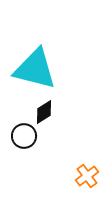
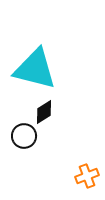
orange cross: rotated 15 degrees clockwise
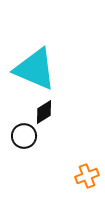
cyan triangle: rotated 9 degrees clockwise
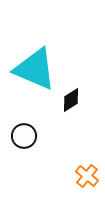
black diamond: moved 27 px right, 12 px up
orange cross: rotated 30 degrees counterclockwise
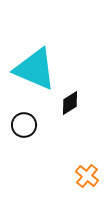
black diamond: moved 1 px left, 3 px down
black circle: moved 11 px up
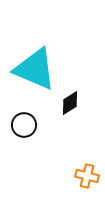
orange cross: rotated 25 degrees counterclockwise
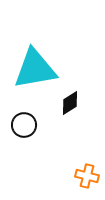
cyan triangle: rotated 33 degrees counterclockwise
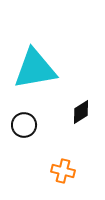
black diamond: moved 11 px right, 9 px down
orange cross: moved 24 px left, 5 px up
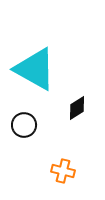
cyan triangle: rotated 39 degrees clockwise
black diamond: moved 4 px left, 4 px up
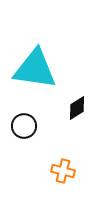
cyan triangle: rotated 21 degrees counterclockwise
black circle: moved 1 px down
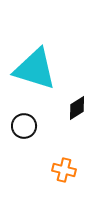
cyan triangle: rotated 9 degrees clockwise
orange cross: moved 1 px right, 1 px up
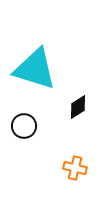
black diamond: moved 1 px right, 1 px up
orange cross: moved 11 px right, 2 px up
